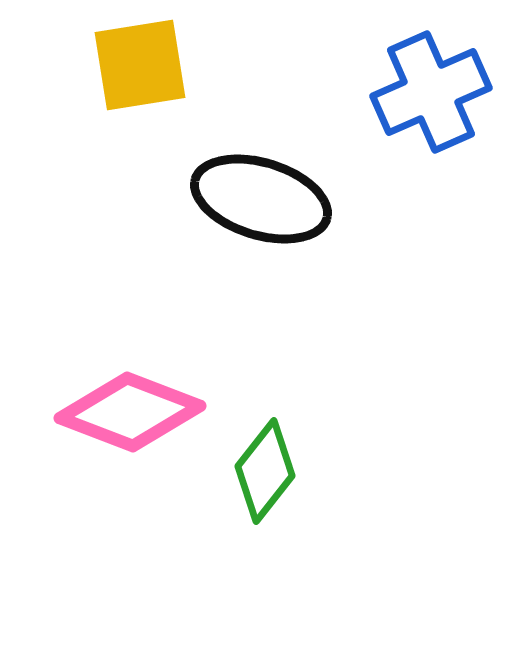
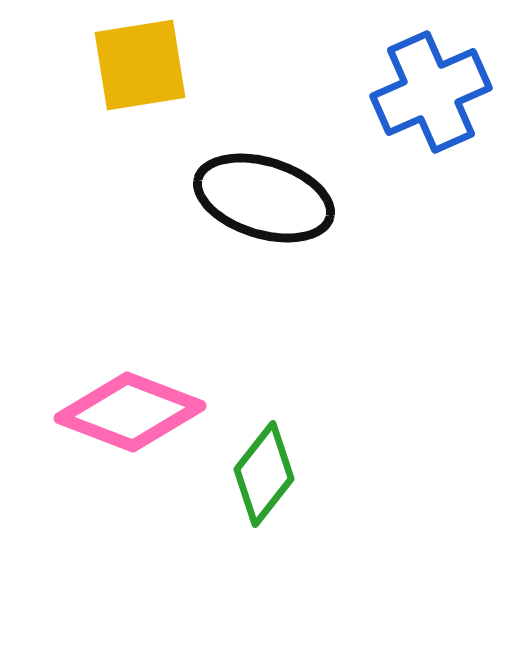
black ellipse: moved 3 px right, 1 px up
green diamond: moved 1 px left, 3 px down
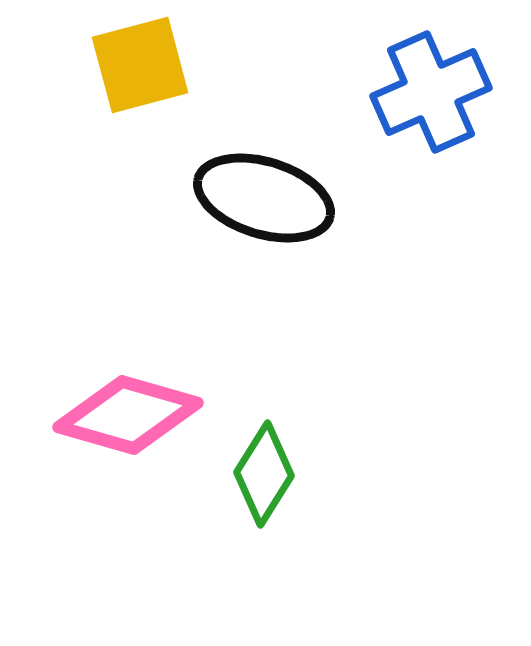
yellow square: rotated 6 degrees counterclockwise
pink diamond: moved 2 px left, 3 px down; rotated 5 degrees counterclockwise
green diamond: rotated 6 degrees counterclockwise
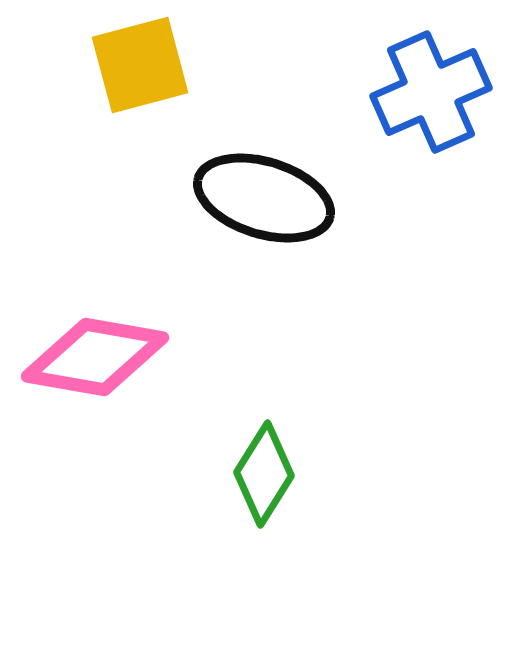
pink diamond: moved 33 px left, 58 px up; rotated 6 degrees counterclockwise
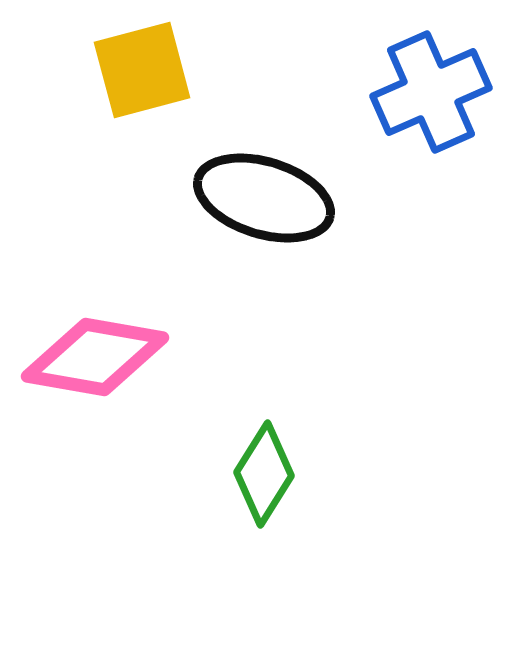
yellow square: moved 2 px right, 5 px down
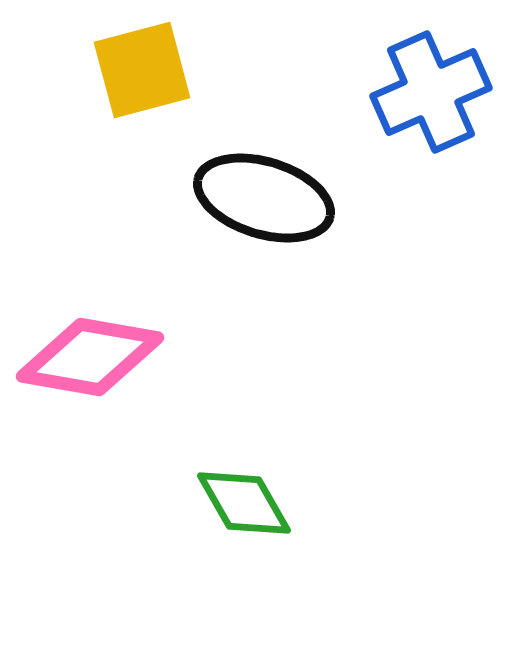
pink diamond: moved 5 px left
green diamond: moved 20 px left, 29 px down; rotated 62 degrees counterclockwise
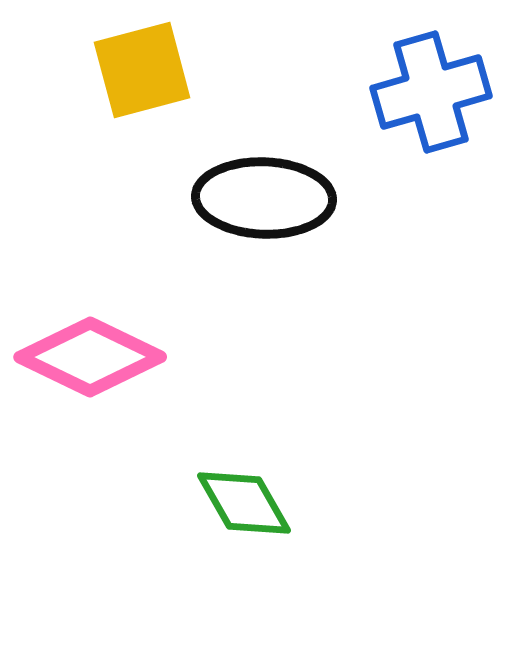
blue cross: rotated 8 degrees clockwise
black ellipse: rotated 15 degrees counterclockwise
pink diamond: rotated 16 degrees clockwise
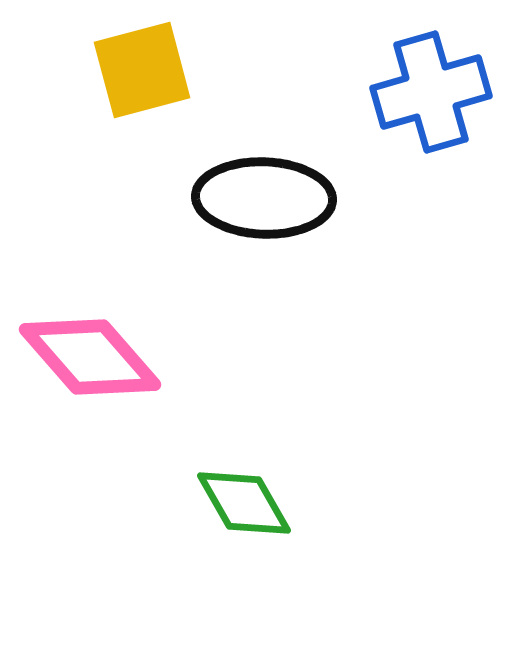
pink diamond: rotated 23 degrees clockwise
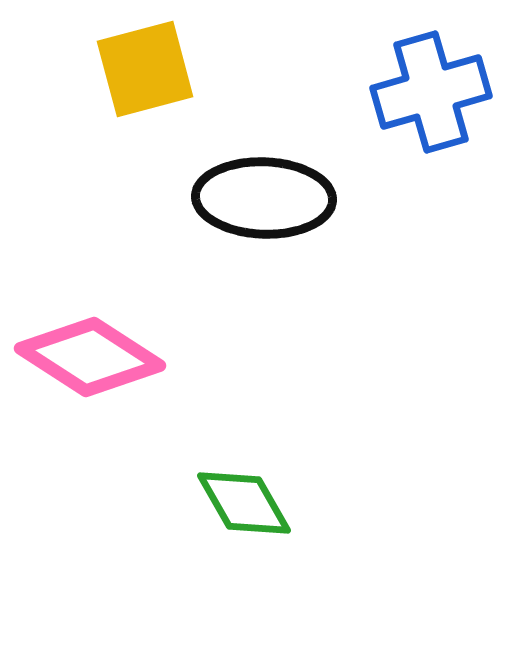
yellow square: moved 3 px right, 1 px up
pink diamond: rotated 16 degrees counterclockwise
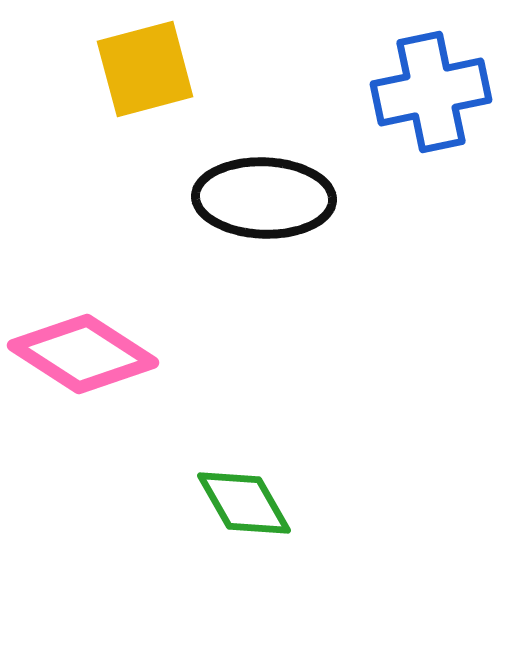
blue cross: rotated 4 degrees clockwise
pink diamond: moved 7 px left, 3 px up
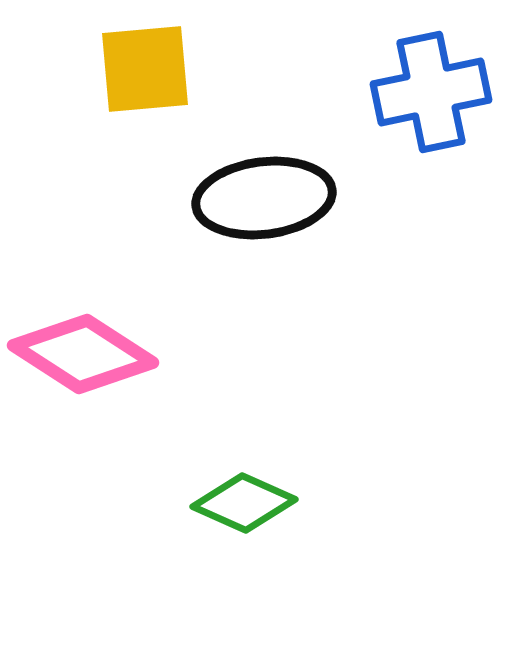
yellow square: rotated 10 degrees clockwise
black ellipse: rotated 9 degrees counterclockwise
green diamond: rotated 36 degrees counterclockwise
